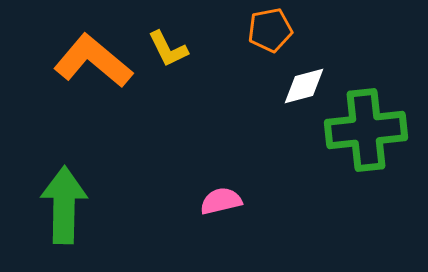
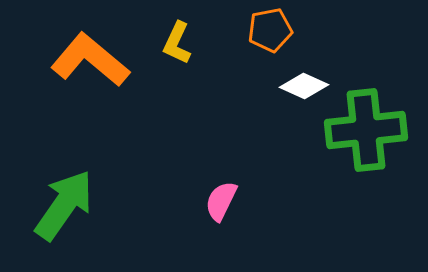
yellow L-shape: moved 9 px right, 6 px up; rotated 51 degrees clockwise
orange L-shape: moved 3 px left, 1 px up
white diamond: rotated 39 degrees clockwise
pink semicircle: rotated 51 degrees counterclockwise
green arrow: rotated 34 degrees clockwise
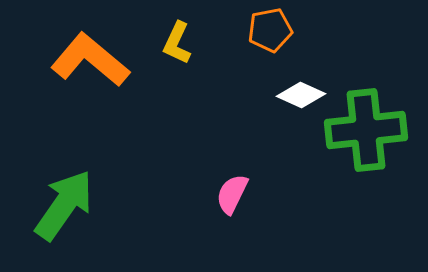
white diamond: moved 3 px left, 9 px down
pink semicircle: moved 11 px right, 7 px up
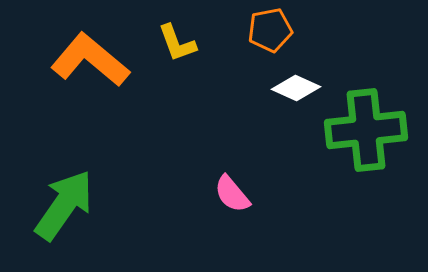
yellow L-shape: rotated 45 degrees counterclockwise
white diamond: moved 5 px left, 7 px up
pink semicircle: rotated 66 degrees counterclockwise
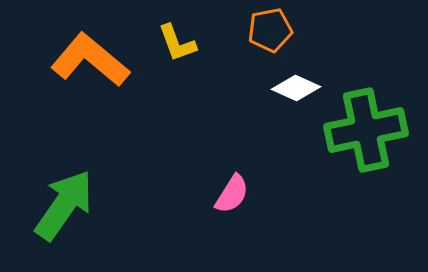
green cross: rotated 6 degrees counterclockwise
pink semicircle: rotated 108 degrees counterclockwise
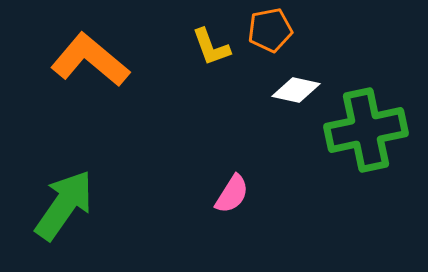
yellow L-shape: moved 34 px right, 4 px down
white diamond: moved 2 px down; rotated 12 degrees counterclockwise
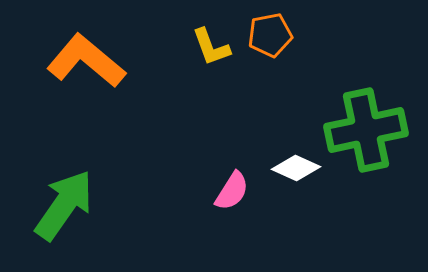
orange pentagon: moved 5 px down
orange L-shape: moved 4 px left, 1 px down
white diamond: moved 78 px down; rotated 12 degrees clockwise
pink semicircle: moved 3 px up
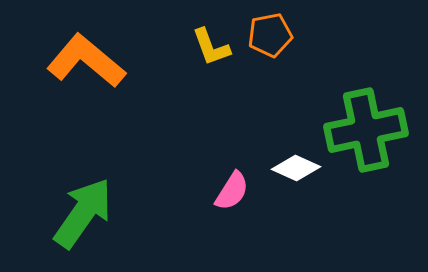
green arrow: moved 19 px right, 8 px down
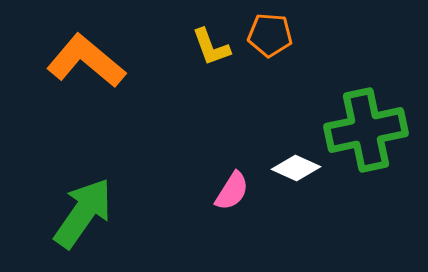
orange pentagon: rotated 15 degrees clockwise
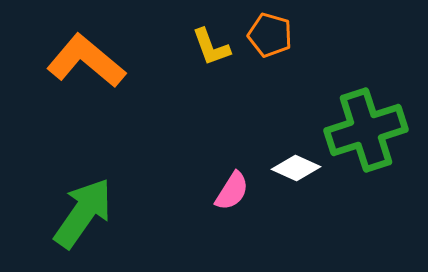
orange pentagon: rotated 12 degrees clockwise
green cross: rotated 6 degrees counterclockwise
